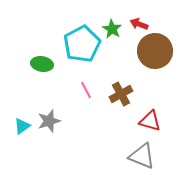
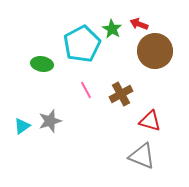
gray star: moved 1 px right
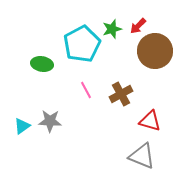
red arrow: moved 1 px left, 2 px down; rotated 66 degrees counterclockwise
green star: rotated 24 degrees clockwise
gray star: rotated 20 degrees clockwise
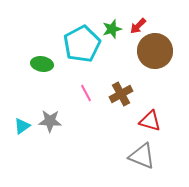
pink line: moved 3 px down
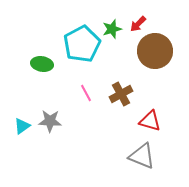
red arrow: moved 2 px up
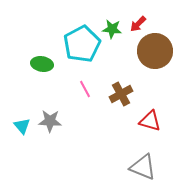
green star: rotated 24 degrees clockwise
pink line: moved 1 px left, 4 px up
cyan triangle: rotated 36 degrees counterclockwise
gray triangle: moved 1 px right, 11 px down
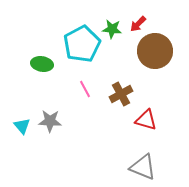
red triangle: moved 4 px left, 1 px up
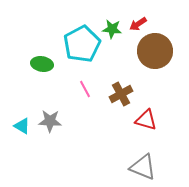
red arrow: rotated 12 degrees clockwise
cyan triangle: rotated 18 degrees counterclockwise
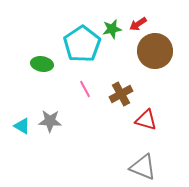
green star: rotated 18 degrees counterclockwise
cyan pentagon: rotated 6 degrees counterclockwise
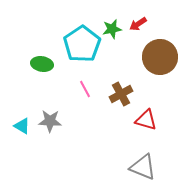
brown circle: moved 5 px right, 6 px down
